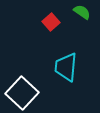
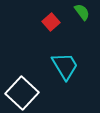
green semicircle: rotated 18 degrees clockwise
cyan trapezoid: moved 1 px left, 1 px up; rotated 144 degrees clockwise
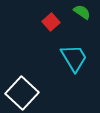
green semicircle: rotated 18 degrees counterclockwise
cyan trapezoid: moved 9 px right, 8 px up
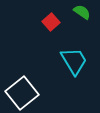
cyan trapezoid: moved 3 px down
white square: rotated 8 degrees clockwise
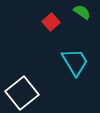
cyan trapezoid: moved 1 px right, 1 px down
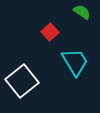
red square: moved 1 px left, 10 px down
white square: moved 12 px up
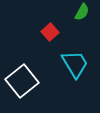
green semicircle: rotated 84 degrees clockwise
cyan trapezoid: moved 2 px down
